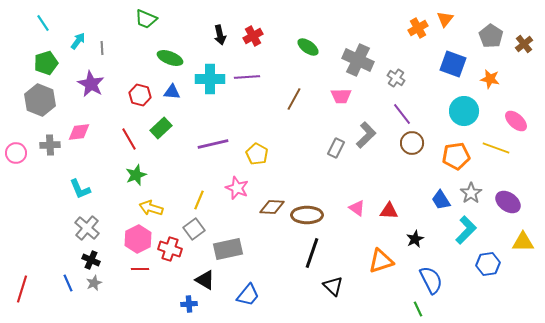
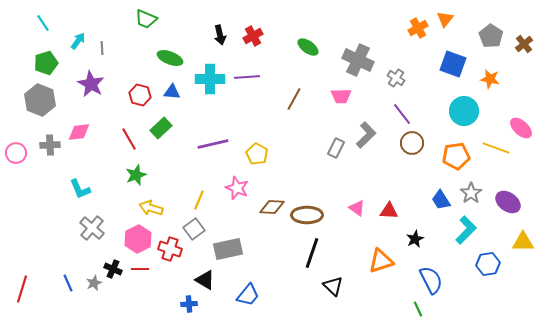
pink ellipse at (516, 121): moved 5 px right, 7 px down
gray cross at (87, 228): moved 5 px right
black cross at (91, 260): moved 22 px right, 9 px down
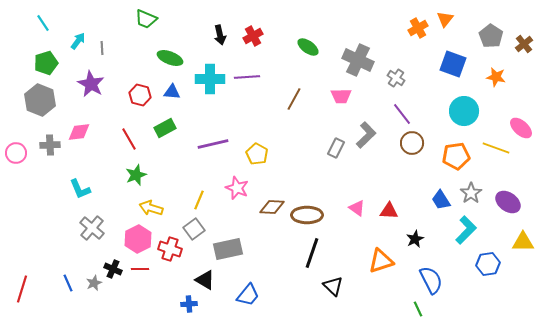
orange star at (490, 79): moved 6 px right, 2 px up
green rectangle at (161, 128): moved 4 px right; rotated 15 degrees clockwise
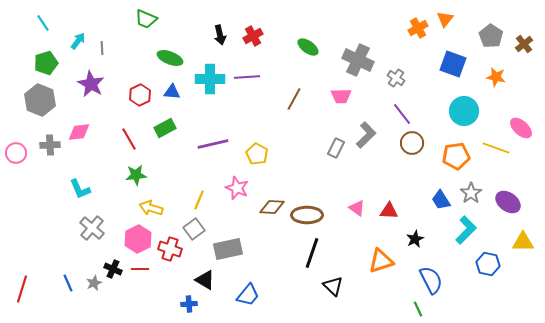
red hexagon at (140, 95): rotated 20 degrees clockwise
green star at (136, 175): rotated 15 degrees clockwise
blue hexagon at (488, 264): rotated 20 degrees clockwise
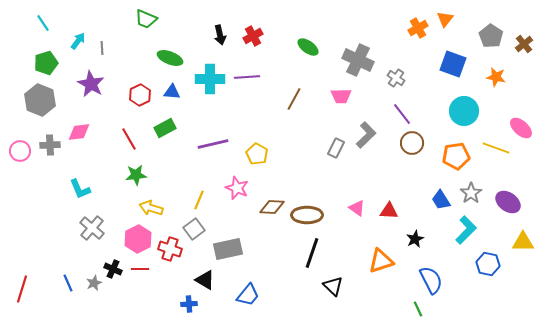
pink circle at (16, 153): moved 4 px right, 2 px up
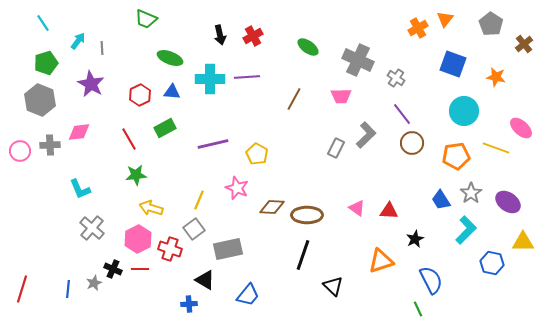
gray pentagon at (491, 36): moved 12 px up
black line at (312, 253): moved 9 px left, 2 px down
blue hexagon at (488, 264): moved 4 px right, 1 px up
blue line at (68, 283): moved 6 px down; rotated 30 degrees clockwise
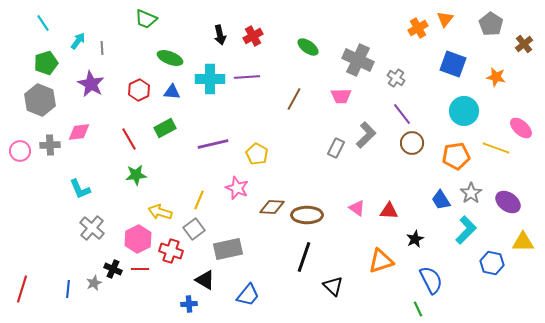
red hexagon at (140, 95): moved 1 px left, 5 px up
yellow arrow at (151, 208): moved 9 px right, 4 px down
red cross at (170, 249): moved 1 px right, 2 px down
black line at (303, 255): moved 1 px right, 2 px down
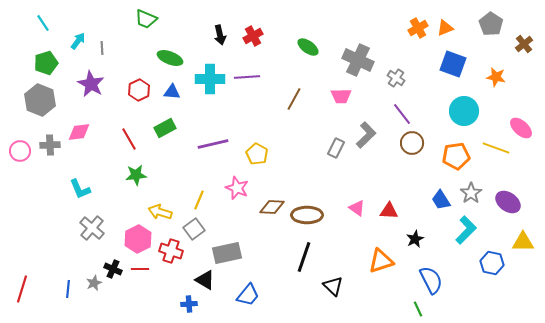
orange triangle at (445, 19): moved 9 px down; rotated 30 degrees clockwise
gray rectangle at (228, 249): moved 1 px left, 4 px down
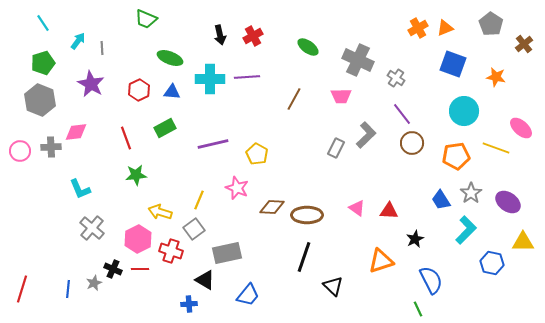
green pentagon at (46, 63): moved 3 px left
pink diamond at (79, 132): moved 3 px left
red line at (129, 139): moved 3 px left, 1 px up; rotated 10 degrees clockwise
gray cross at (50, 145): moved 1 px right, 2 px down
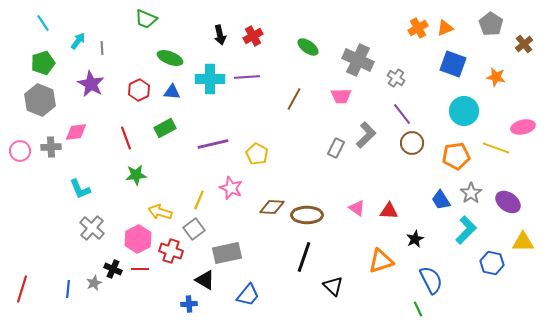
pink ellipse at (521, 128): moved 2 px right, 1 px up; rotated 55 degrees counterclockwise
pink star at (237, 188): moved 6 px left
